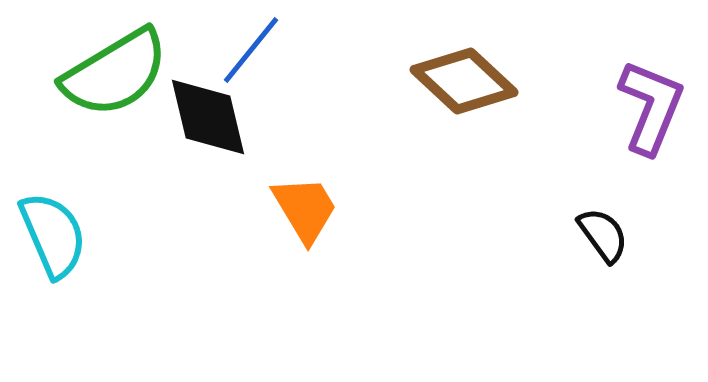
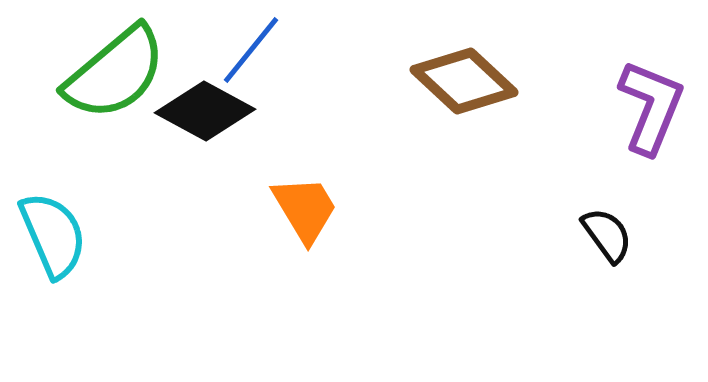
green semicircle: rotated 9 degrees counterclockwise
black diamond: moved 3 px left, 6 px up; rotated 48 degrees counterclockwise
black semicircle: moved 4 px right
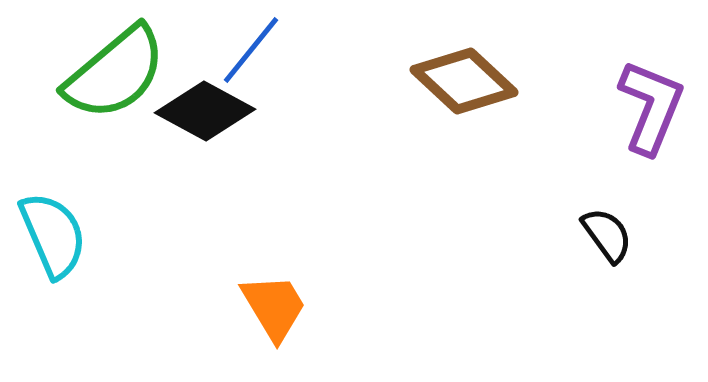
orange trapezoid: moved 31 px left, 98 px down
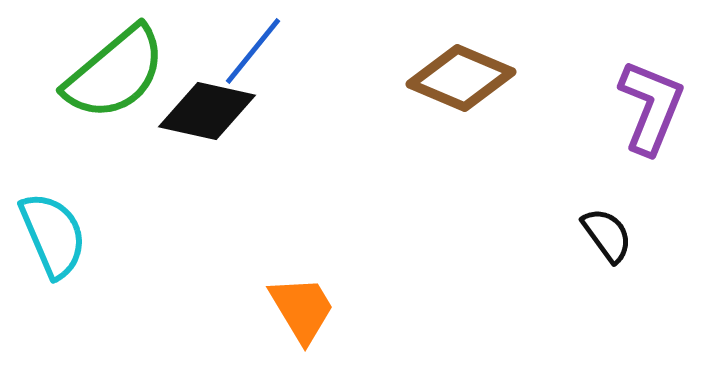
blue line: moved 2 px right, 1 px down
brown diamond: moved 3 px left, 3 px up; rotated 20 degrees counterclockwise
black diamond: moved 2 px right; rotated 16 degrees counterclockwise
orange trapezoid: moved 28 px right, 2 px down
